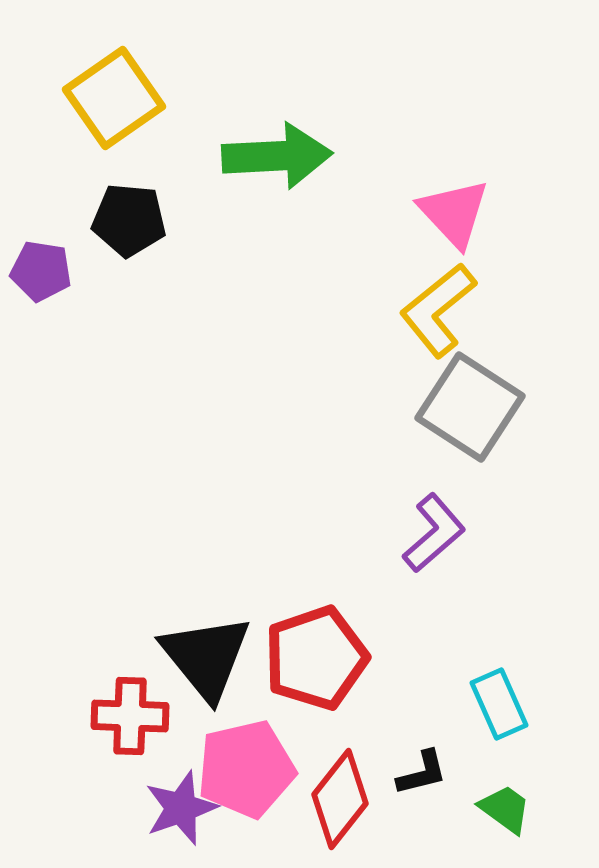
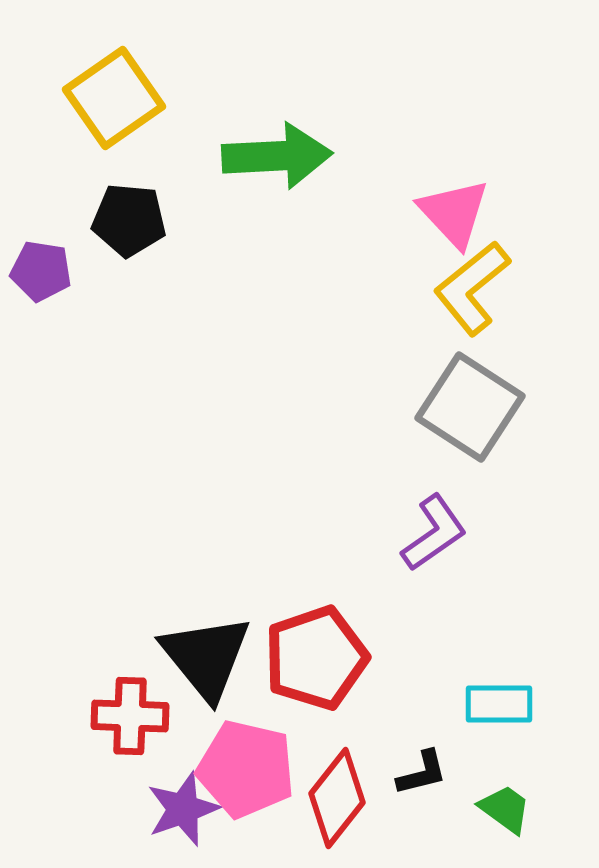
yellow L-shape: moved 34 px right, 22 px up
purple L-shape: rotated 6 degrees clockwise
cyan rectangle: rotated 66 degrees counterclockwise
pink pentagon: rotated 26 degrees clockwise
red diamond: moved 3 px left, 1 px up
purple star: moved 2 px right, 1 px down
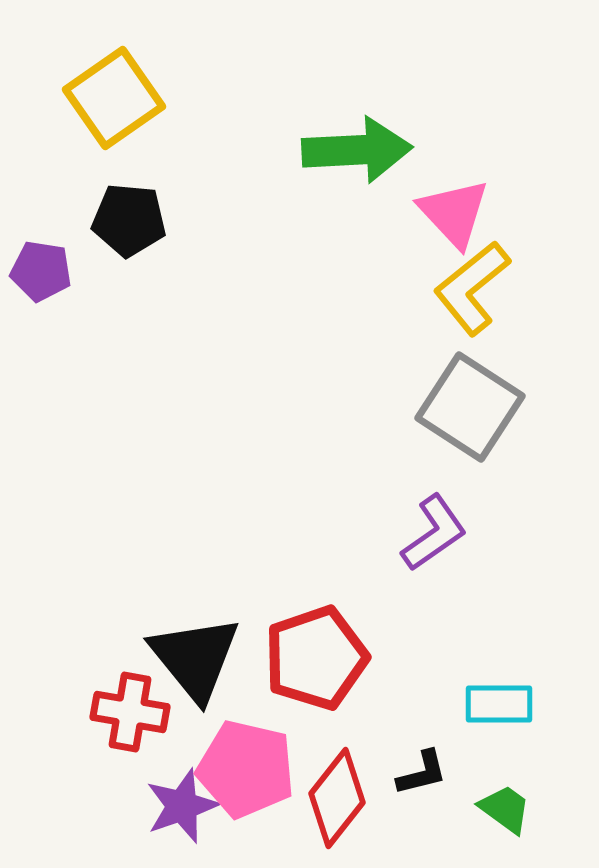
green arrow: moved 80 px right, 6 px up
black triangle: moved 11 px left, 1 px down
red cross: moved 4 px up; rotated 8 degrees clockwise
purple star: moved 1 px left, 3 px up
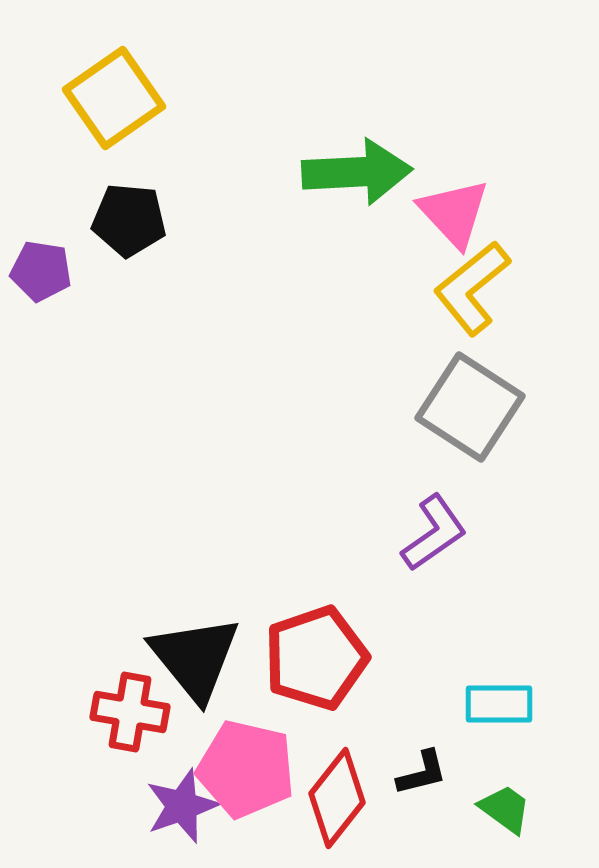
green arrow: moved 22 px down
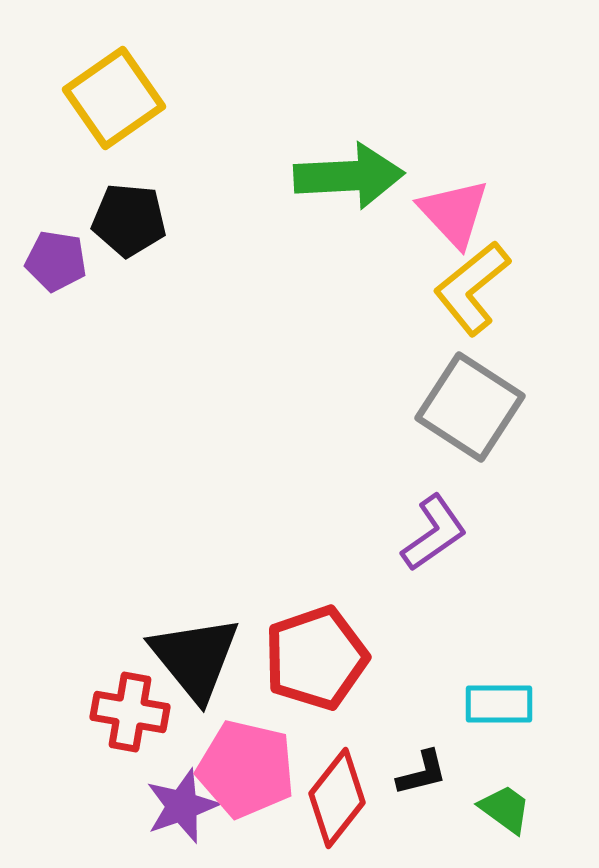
green arrow: moved 8 px left, 4 px down
purple pentagon: moved 15 px right, 10 px up
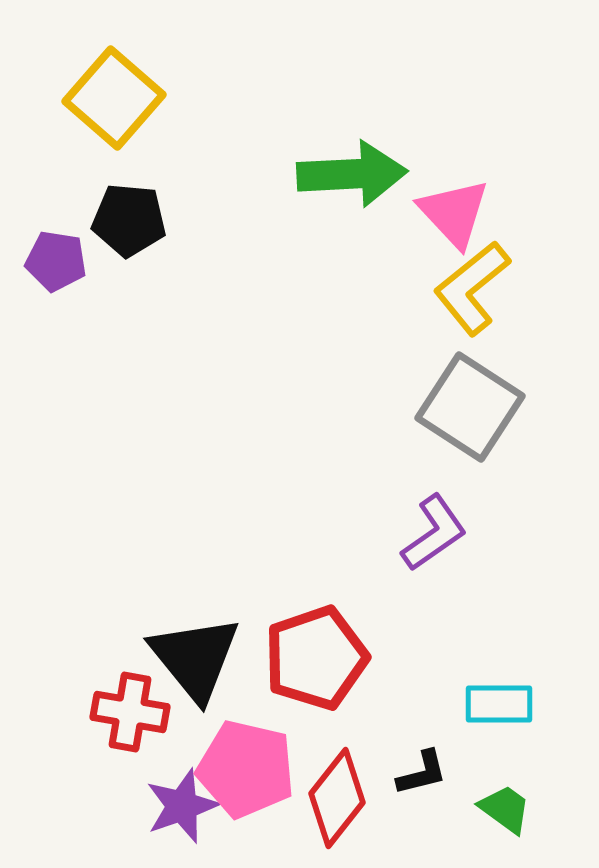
yellow square: rotated 14 degrees counterclockwise
green arrow: moved 3 px right, 2 px up
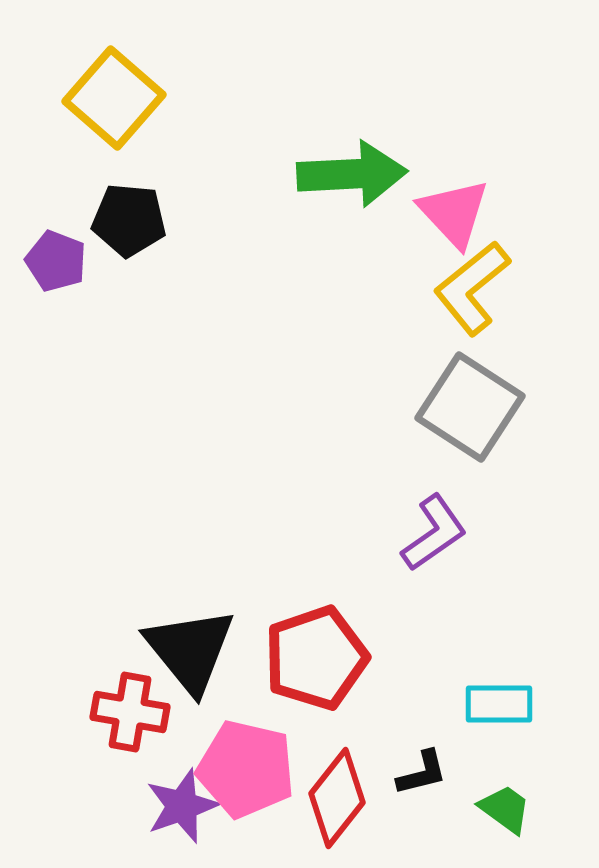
purple pentagon: rotated 12 degrees clockwise
black triangle: moved 5 px left, 8 px up
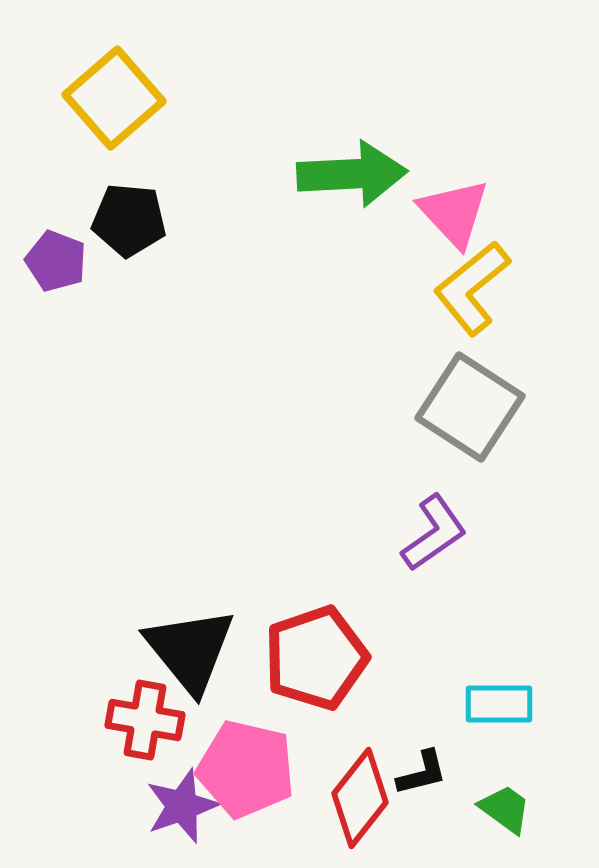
yellow square: rotated 8 degrees clockwise
red cross: moved 15 px right, 8 px down
red diamond: moved 23 px right
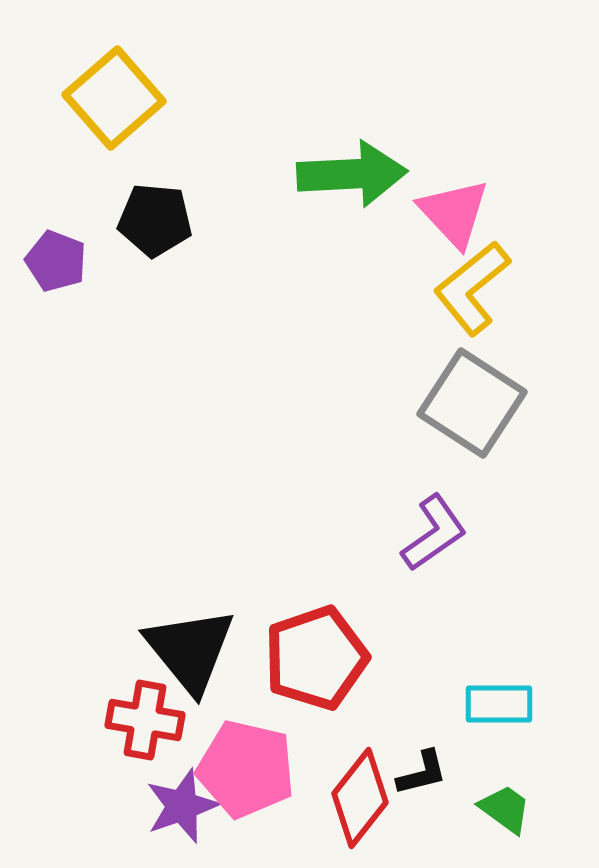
black pentagon: moved 26 px right
gray square: moved 2 px right, 4 px up
